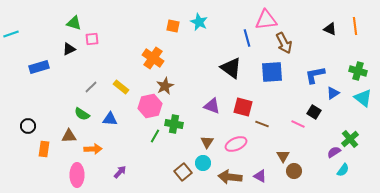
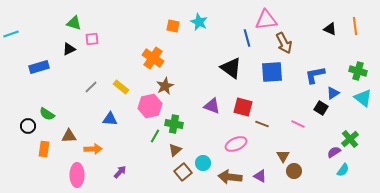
black square at (314, 112): moved 7 px right, 4 px up
green semicircle at (82, 114): moved 35 px left
brown triangle at (207, 142): moved 32 px left, 8 px down; rotated 16 degrees clockwise
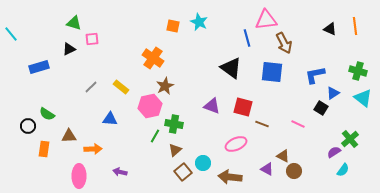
cyan line at (11, 34): rotated 70 degrees clockwise
blue square at (272, 72): rotated 10 degrees clockwise
brown triangle at (283, 156): rotated 32 degrees counterclockwise
purple arrow at (120, 172): rotated 120 degrees counterclockwise
pink ellipse at (77, 175): moved 2 px right, 1 px down
purple triangle at (260, 176): moved 7 px right, 7 px up
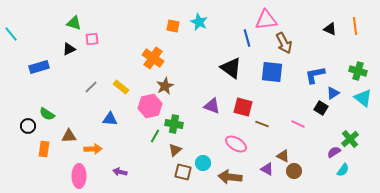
pink ellipse at (236, 144): rotated 55 degrees clockwise
brown square at (183, 172): rotated 36 degrees counterclockwise
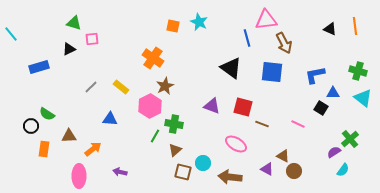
blue triangle at (333, 93): rotated 32 degrees clockwise
pink hexagon at (150, 106): rotated 15 degrees counterclockwise
black circle at (28, 126): moved 3 px right
orange arrow at (93, 149): rotated 36 degrees counterclockwise
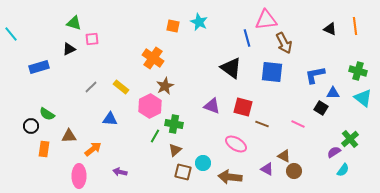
brown triangle at (283, 156): moved 1 px right
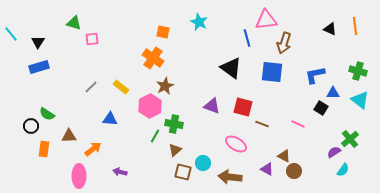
orange square at (173, 26): moved 10 px left, 6 px down
brown arrow at (284, 43): rotated 45 degrees clockwise
black triangle at (69, 49): moved 31 px left, 7 px up; rotated 32 degrees counterclockwise
cyan triangle at (363, 98): moved 3 px left, 2 px down
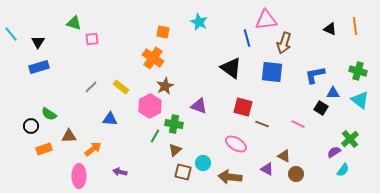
purple triangle at (212, 106): moved 13 px left
green semicircle at (47, 114): moved 2 px right
orange rectangle at (44, 149): rotated 63 degrees clockwise
brown circle at (294, 171): moved 2 px right, 3 px down
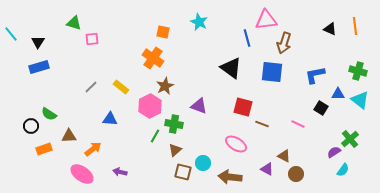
blue triangle at (333, 93): moved 5 px right, 1 px down
pink ellipse at (79, 176): moved 3 px right, 2 px up; rotated 55 degrees counterclockwise
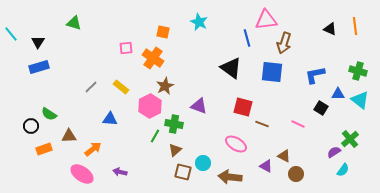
pink square at (92, 39): moved 34 px right, 9 px down
purple triangle at (267, 169): moved 1 px left, 3 px up
